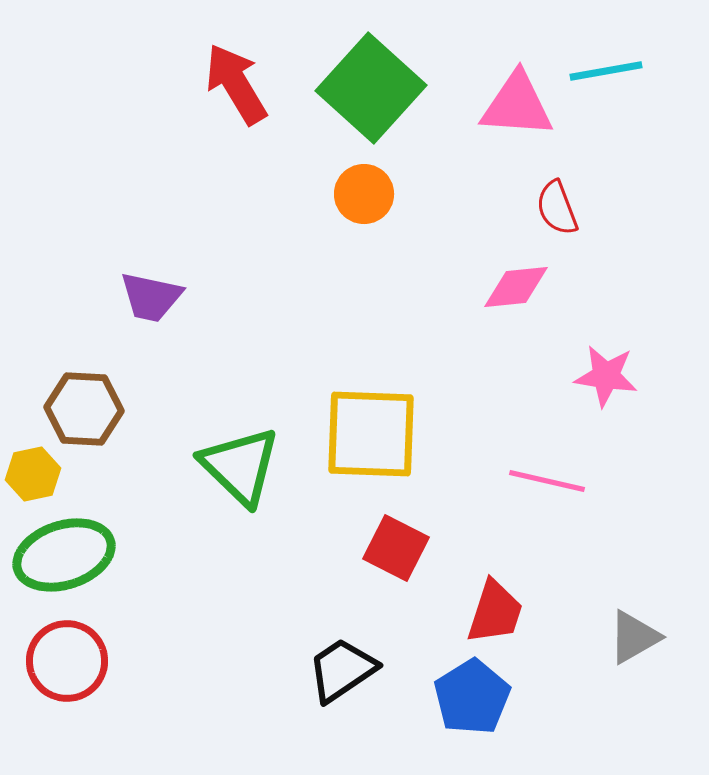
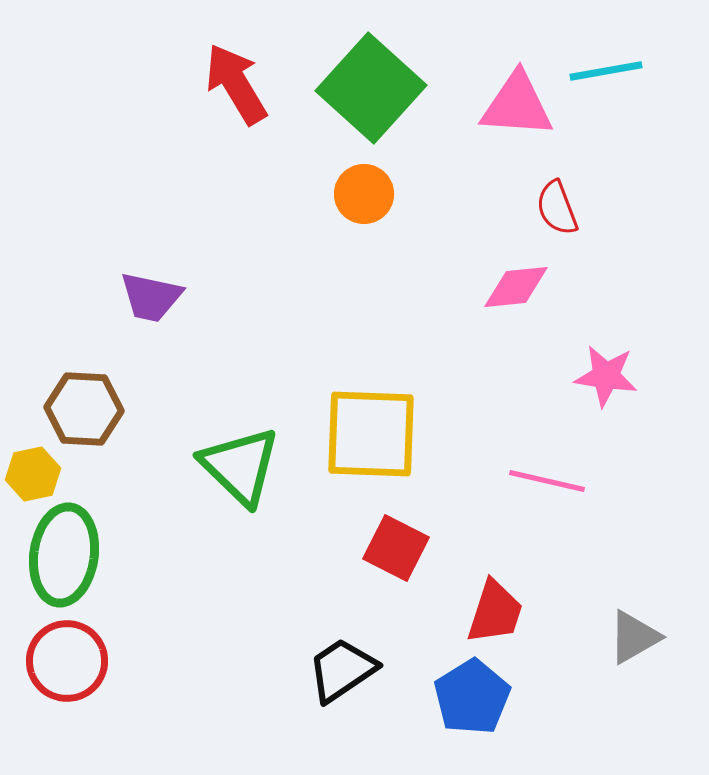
green ellipse: rotated 64 degrees counterclockwise
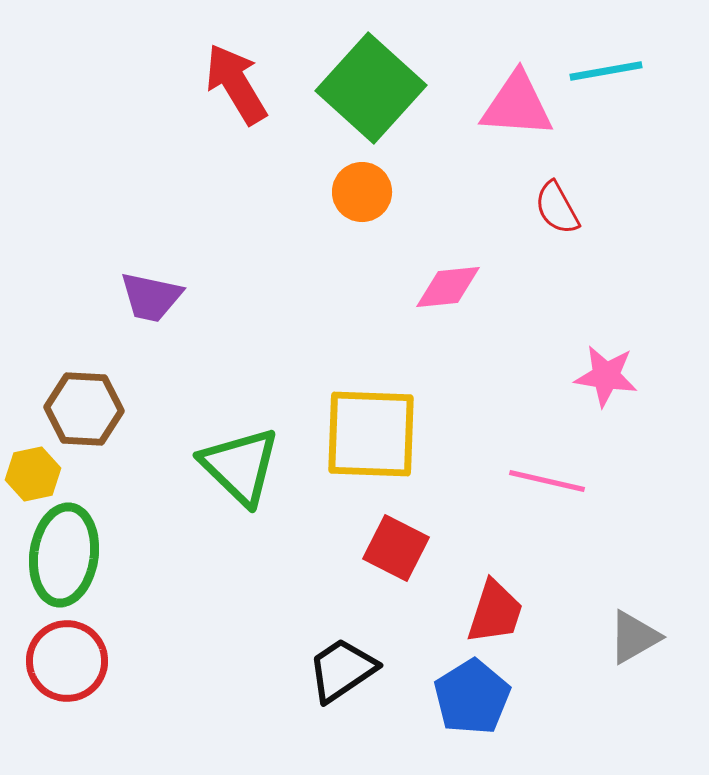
orange circle: moved 2 px left, 2 px up
red semicircle: rotated 8 degrees counterclockwise
pink diamond: moved 68 px left
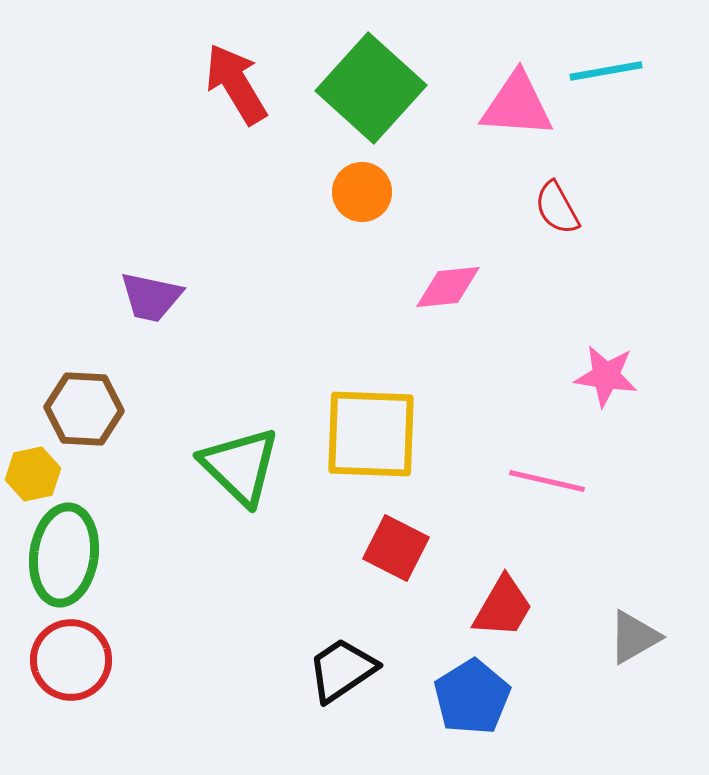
red trapezoid: moved 8 px right, 5 px up; rotated 12 degrees clockwise
red circle: moved 4 px right, 1 px up
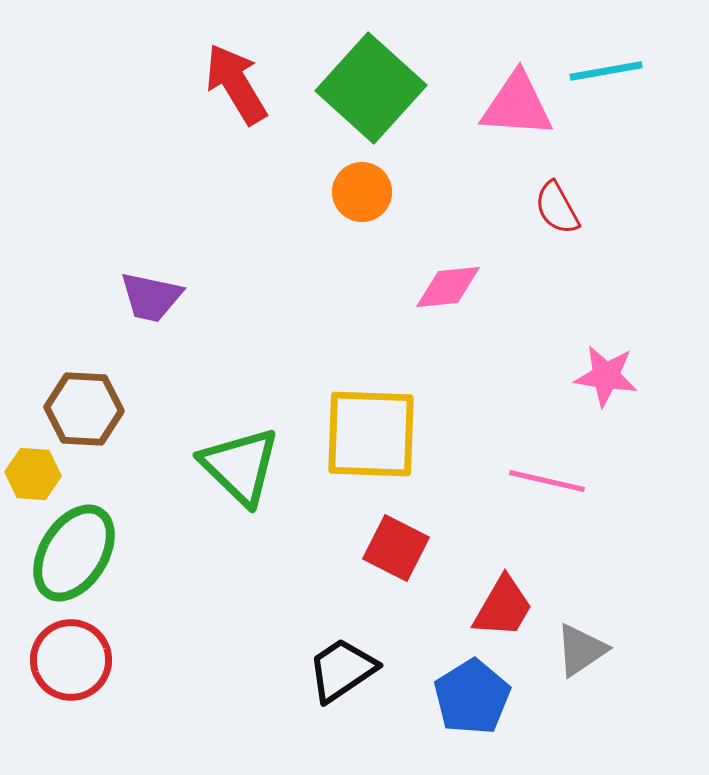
yellow hexagon: rotated 16 degrees clockwise
green ellipse: moved 10 px right, 2 px up; rotated 24 degrees clockwise
gray triangle: moved 53 px left, 13 px down; rotated 4 degrees counterclockwise
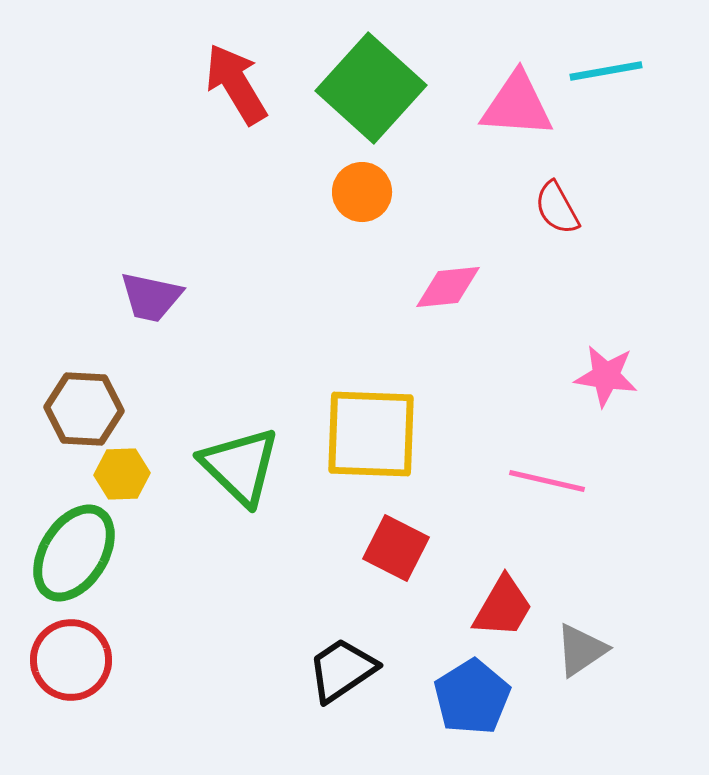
yellow hexagon: moved 89 px right; rotated 6 degrees counterclockwise
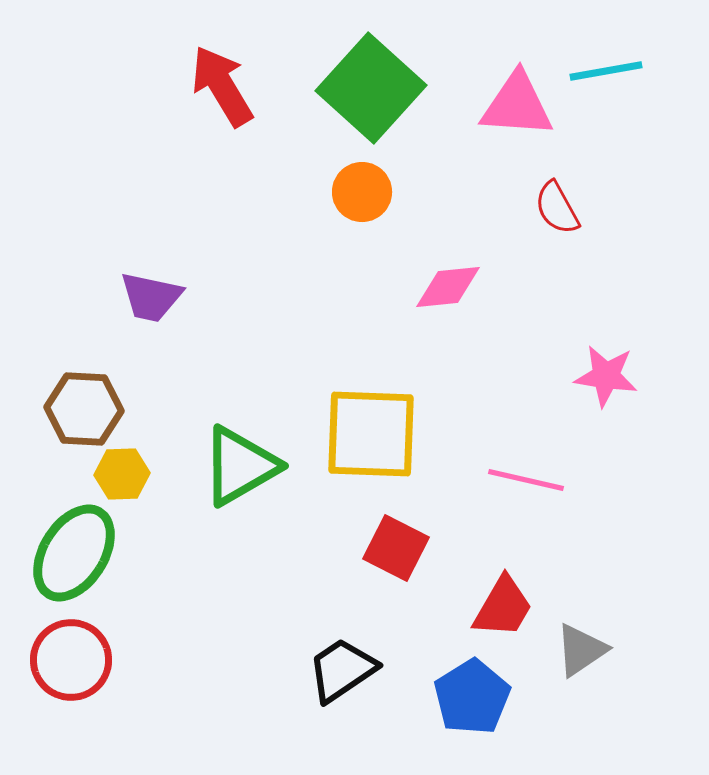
red arrow: moved 14 px left, 2 px down
green triangle: rotated 46 degrees clockwise
pink line: moved 21 px left, 1 px up
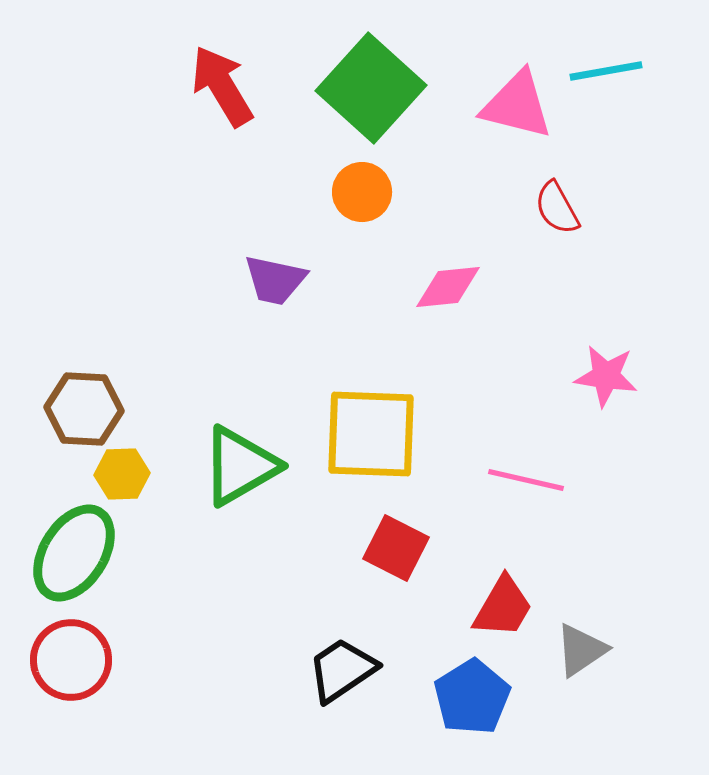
pink triangle: rotated 10 degrees clockwise
purple trapezoid: moved 124 px right, 17 px up
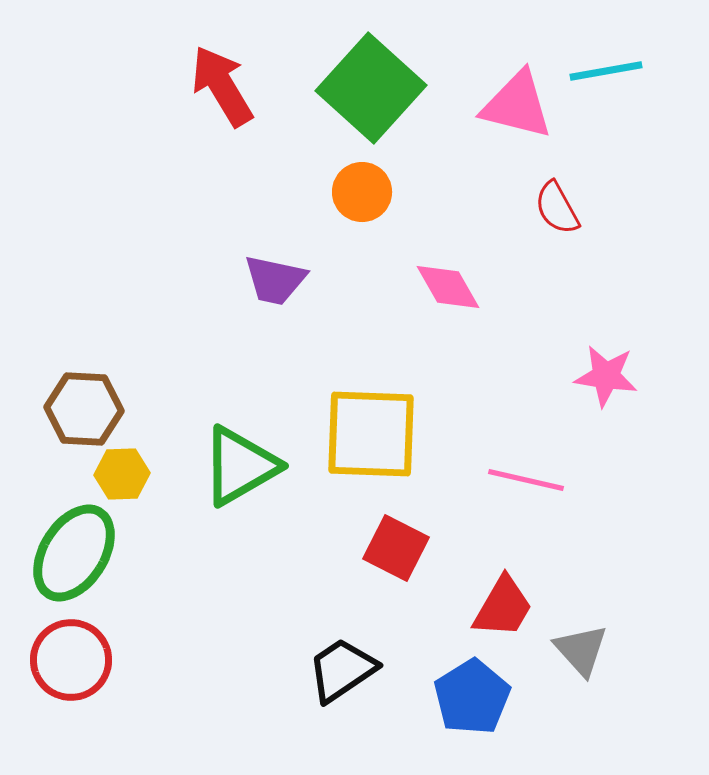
pink diamond: rotated 66 degrees clockwise
gray triangle: rotated 38 degrees counterclockwise
